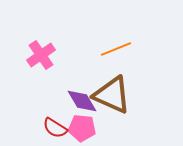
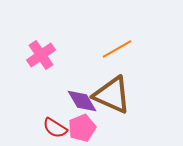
orange line: moved 1 px right; rotated 8 degrees counterclockwise
pink pentagon: rotated 28 degrees counterclockwise
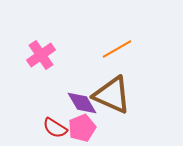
purple diamond: moved 2 px down
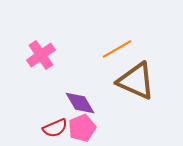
brown triangle: moved 24 px right, 14 px up
purple diamond: moved 2 px left
red semicircle: rotated 55 degrees counterclockwise
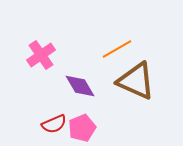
purple diamond: moved 17 px up
red semicircle: moved 1 px left, 4 px up
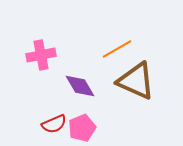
pink cross: rotated 24 degrees clockwise
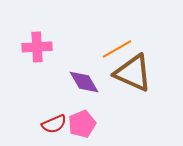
pink cross: moved 4 px left, 8 px up; rotated 8 degrees clockwise
brown triangle: moved 3 px left, 8 px up
purple diamond: moved 4 px right, 4 px up
pink pentagon: moved 4 px up
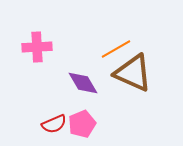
orange line: moved 1 px left
purple diamond: moved 1 px left, 1 px down
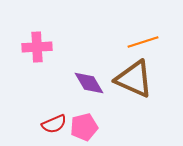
orange line: moved 27 px right, 7 px up; rotated 12 degrees clockwise
brown triangle: moved 1 px right, 6 px down
purple diamond: moved 6 px right
pink pentagon: moved 2 px right, 3 px down; rotated 8 degrees clockwise
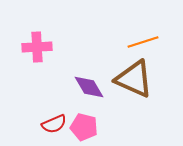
purple diamond: moved 4 px down
pink pentagon: rotated 28 degrees clockwise
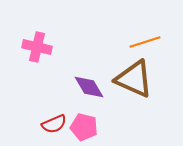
orange line: moved 2 px right
pink cross: rotated 16 degrees clockwise
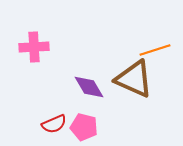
orange line: moved 10 px right, 8 px down
pink cross: moved 3 px left; rotated 16 degrees counterclockwise
